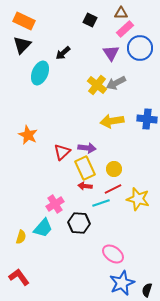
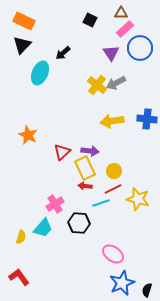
purple arrow: moved 3 px right, 3 px down
yellow circle: moved 2 px down
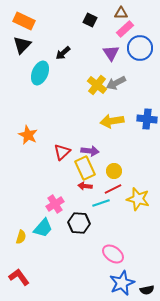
black semicircle: rotated 120 degrees counterclockwise
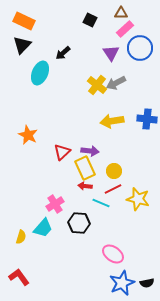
cyan line: rotated 42 degrees clockwise
black semicircle: moved 7 px up
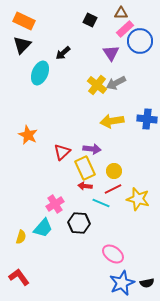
blue circle: moved 7 px up
purple arrow: moved 2 px right, 2 px up
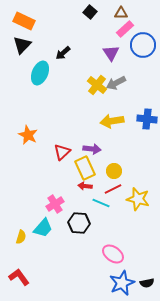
black square: moved 8 px up; rotated 16 degrees clockwise
blue circle: moved 3 px right, 4 px down
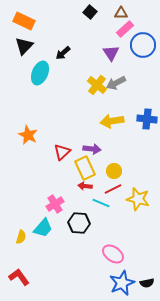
black triangle: moved 2 px right, 1 px down
